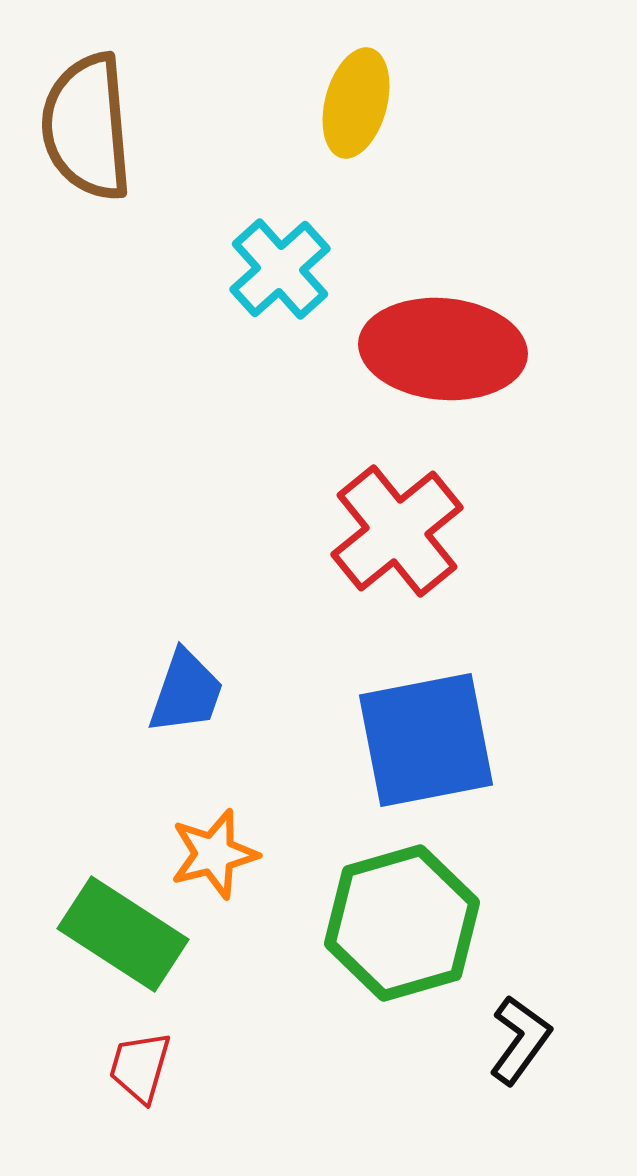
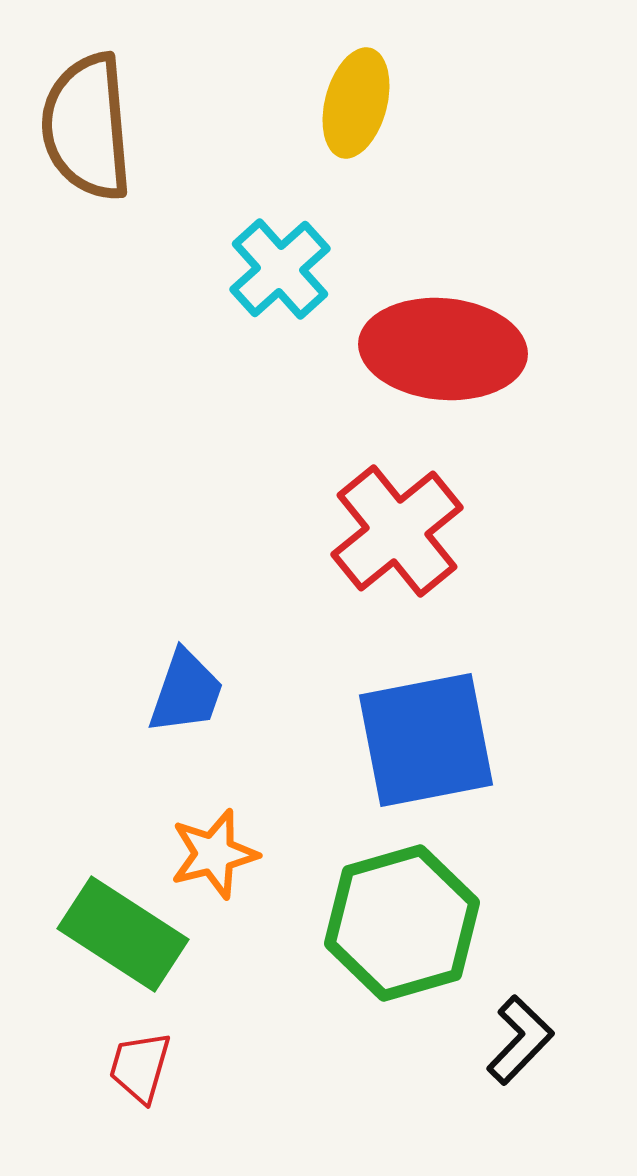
black L-shape: rotated 8 degrees clockwise
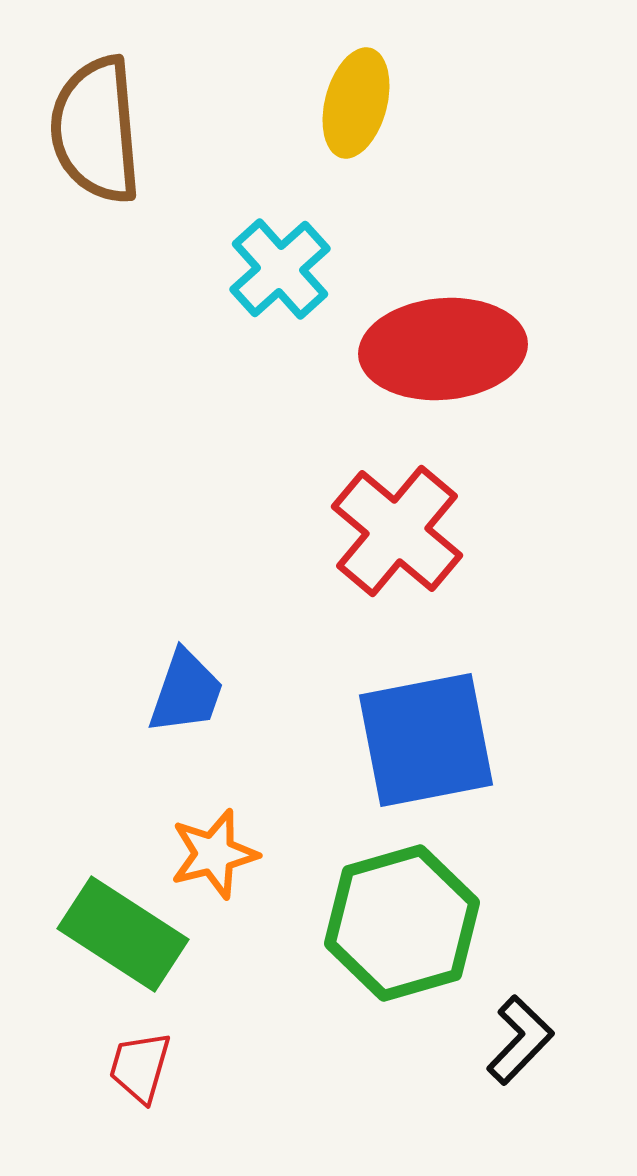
brown semicircle: moved 9 px right, 3 px down
red ellipse: rotated 10 degrees counterclockwise
red cross: rotated 11 degrees counterclockwise
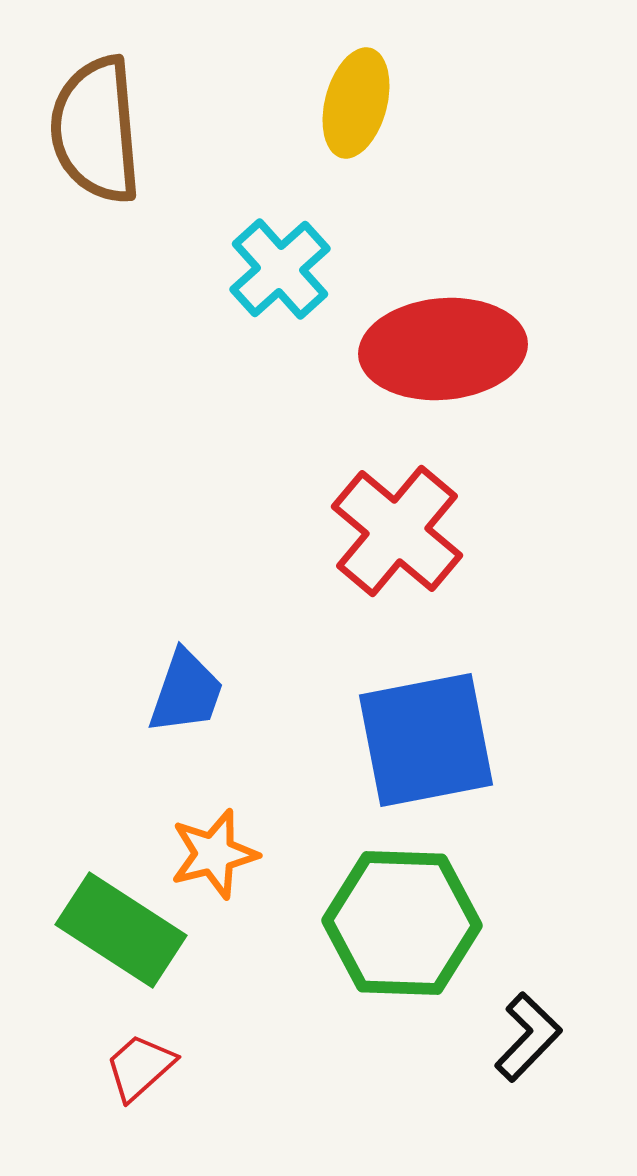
green hexagon: rotated 18 degrees clockwise
green rectangle: moved 2 px left, 4 px up
black L-shape: moved 8 px right, 3 px up
red trapezoid: rotated 32 degrees clockwise
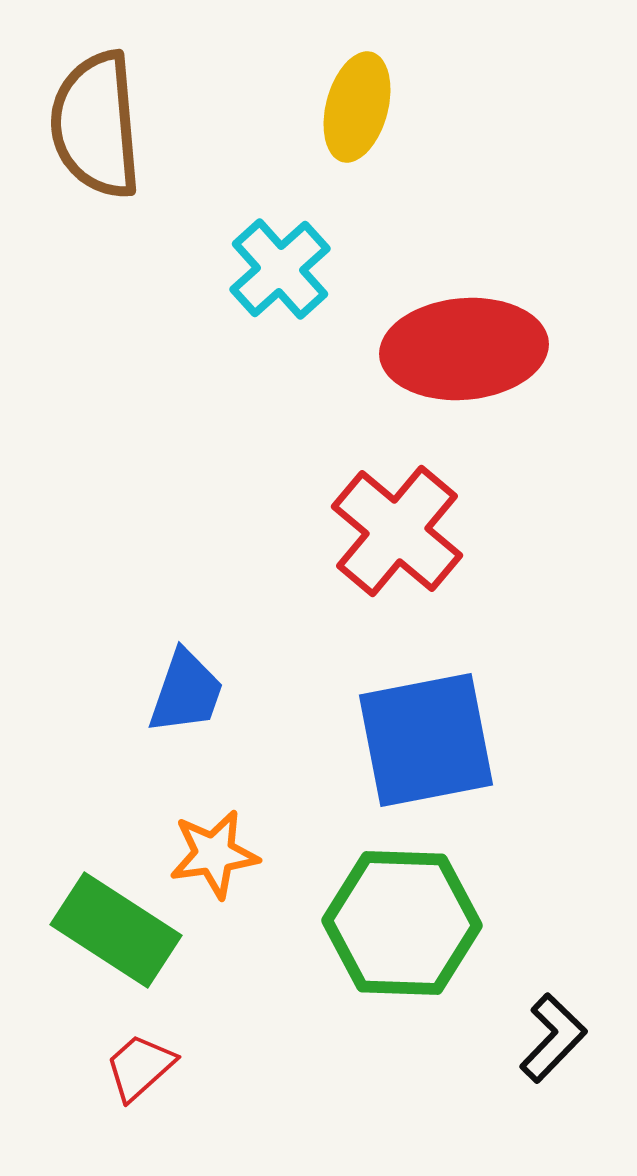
yellow ellipse: moved 1 px right, 4 px down
brown semicircle: moved 5 px up
red ellipse: moved 21 px right
orange star: rotated 6 degrees clockwise
green rectangle: moved 5 px left
black L-shape: moved 25 px right, 1 px down
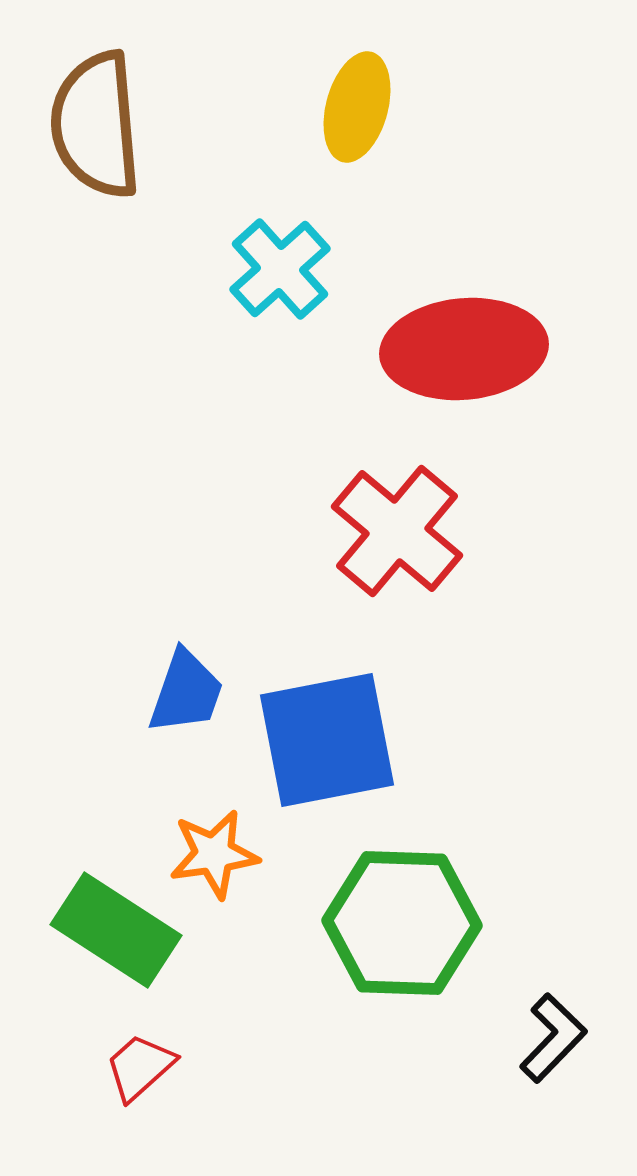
blue square: moved 99 px left
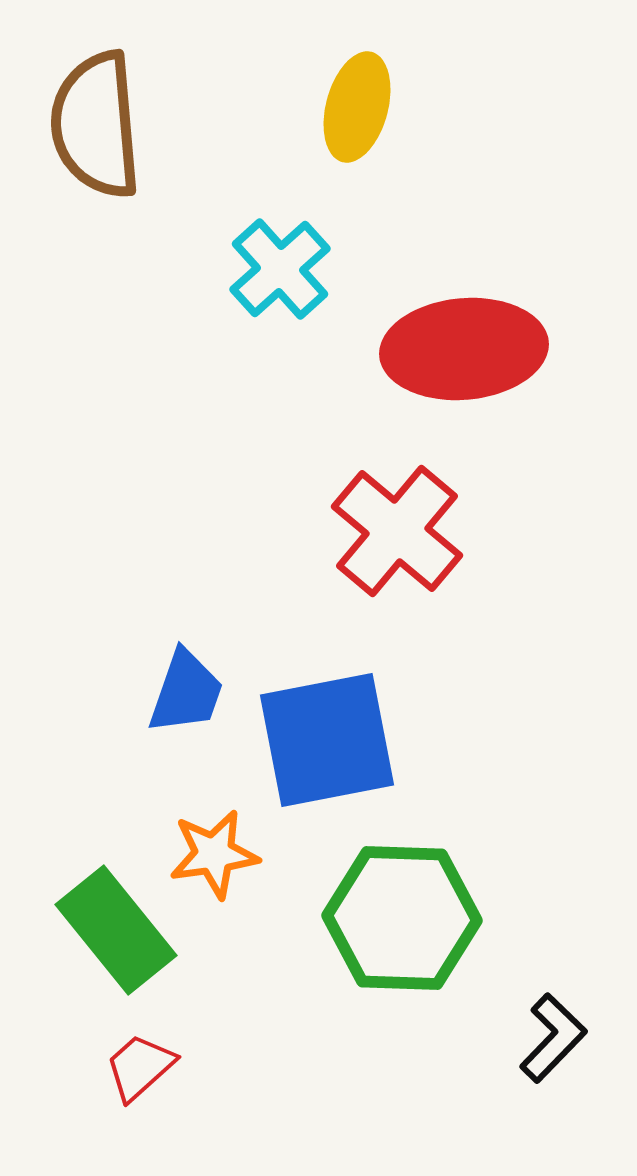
green hexagon: moved 5 px up
green rectangle: rotated 18 degrees clockwise
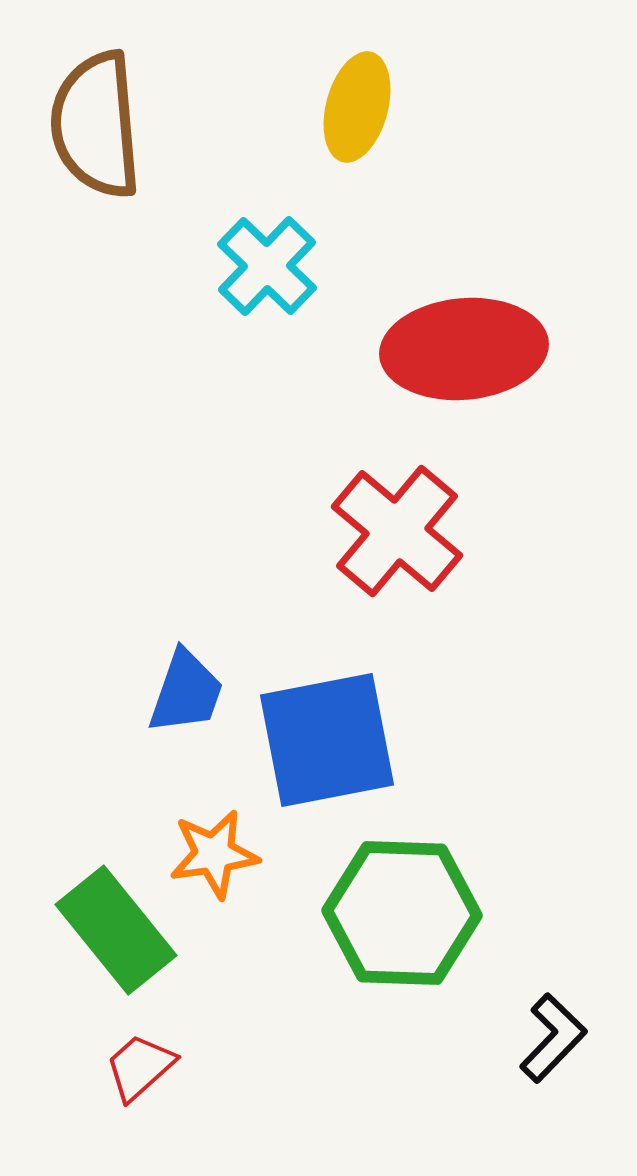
cyan cross: moved 13 px left, 3 px up; rotated 4 degrees counterclockwise
green hexagon: moved 5 px up
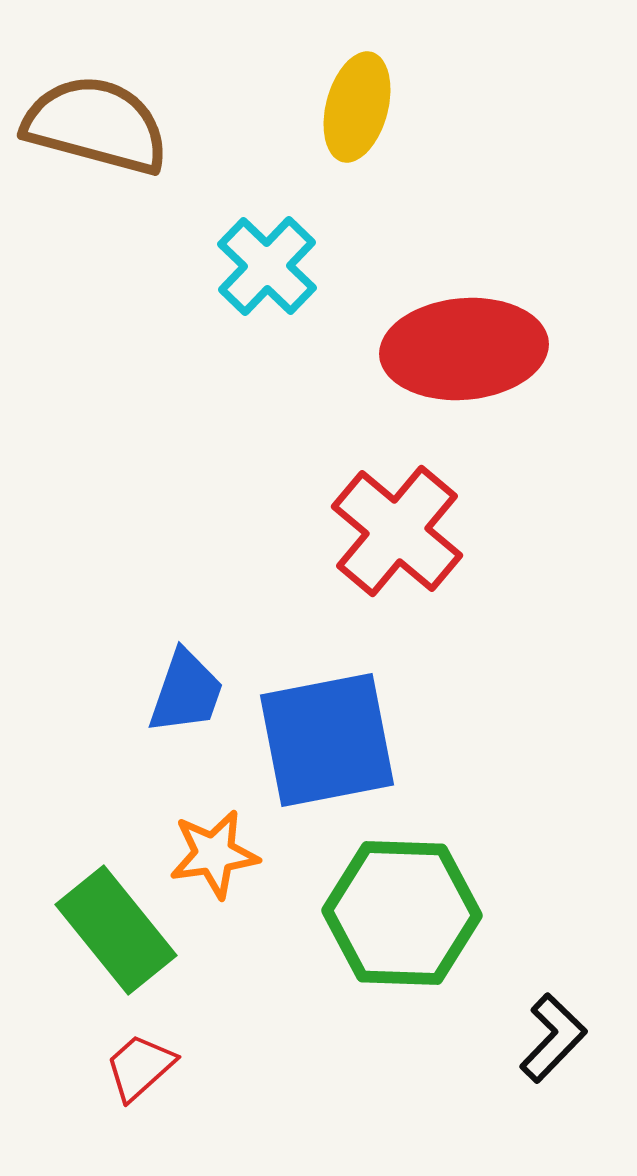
brown semicircle: rotated 110 degrees clockwise
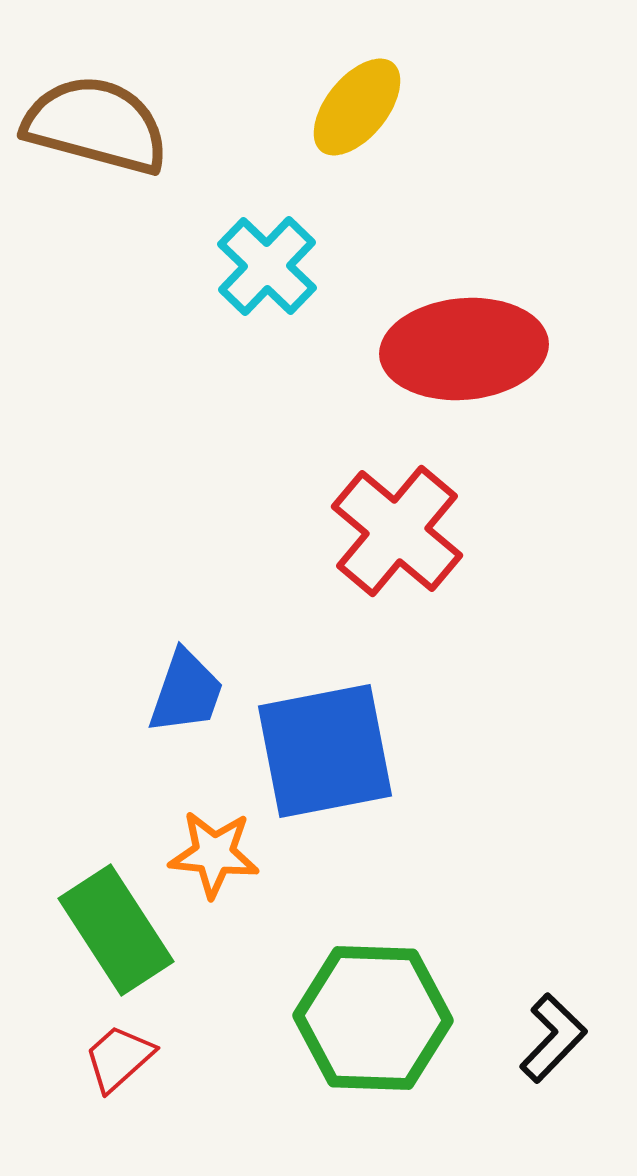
yellow ellipse: rotated 24 degrees clockwise
blue square: moved 2 px left, 11 px down
orange star: rotated 14 degrees clockwise
green hexagon: moved 29 px left, 105 px down
green rectangle: rotated 6 degrees clockwise
red trapezoid: moved 21 px left, 9 px up
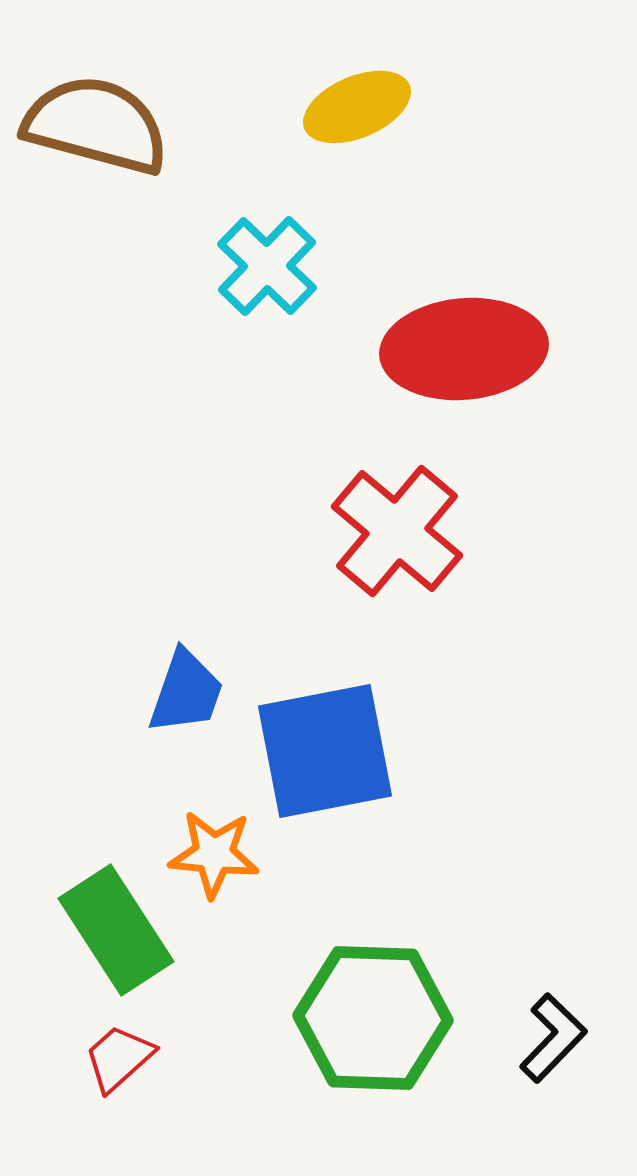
yellow ellipse: rotated 28 degrees clockwise
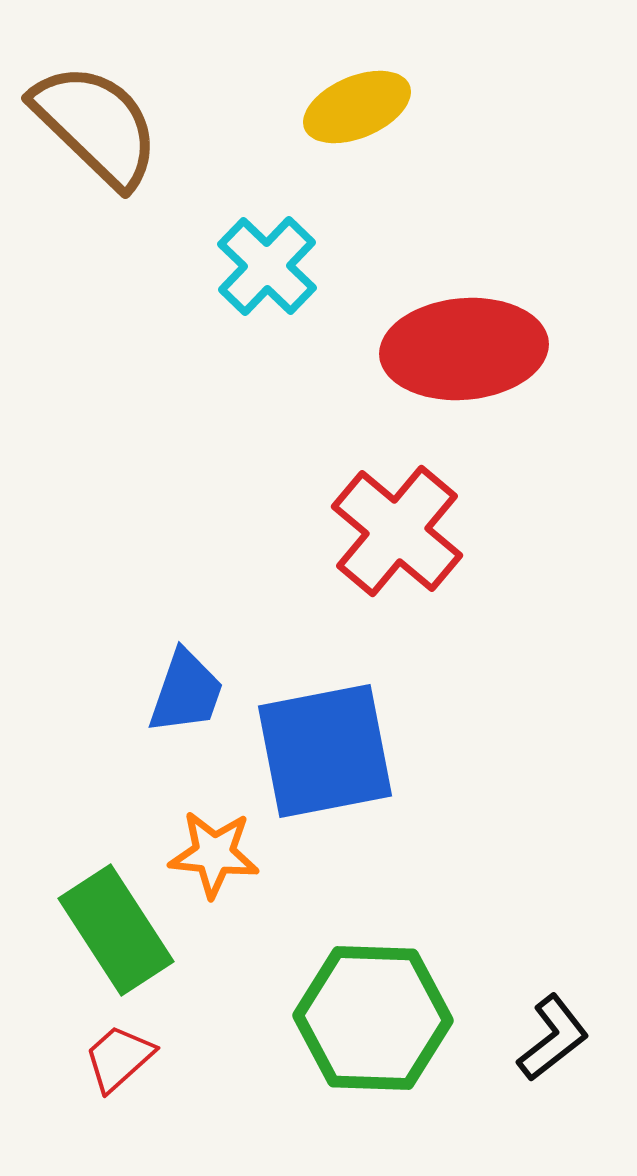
brown semicircle: rotated 29 degrees clockwise
black L-shape: rotated 8 degrees clockwise
